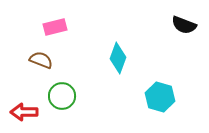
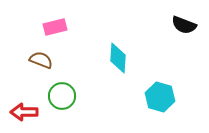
cyan diamond: rotated 16 degrees counterclockwise
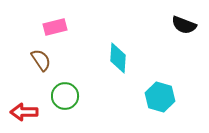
brown semicircle: rotated 35 degrees clockwise
green circle: moved 3 px right
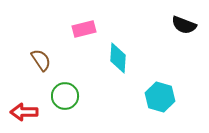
pink rectangle: moved 29 px right, 2 px down
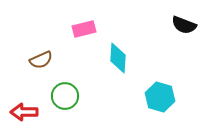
brown semicircle: rotated 100 degrees clockwise
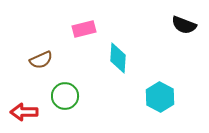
cyan hexagon: rotated 12 degrees clockwise
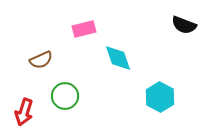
cyan diamond: rotated 24 degrees counterclockwise
red arrow: rotated 72 degrees counterclockwise
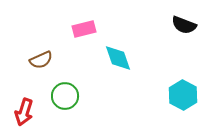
cyan hexagon: moved 23 px right, 2 px up
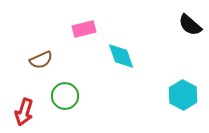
black semicircle: moved 6 px right; rotated 20 degrees clockwise
cyan diamond: moved 3 px right, 2 px up
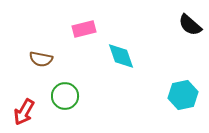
brown semicircle: moved 1 px up; rotated 35 degrees clockwise
cyan hexagon: rotated 20 degrees clockwise
red arrow: rotated 12 degrees clockwise
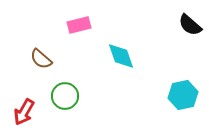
pink rectangle: moved 5 px left, 4 px up
brown semicircle: rotated 30 degrees clockwise
